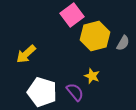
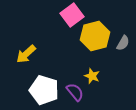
white pentagon: moved 2 px right, 2 px up
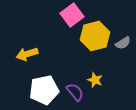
gray semicircle: rotated 28 degrees clockwise
yellow arrow: moved 1 px right; rotated 25 degrees clockwise
yellow star: moved 3 px right, 4 px down
white pentagon: rotated 28 degrees counterclockwise
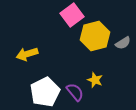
white pentagon: moved 1 px right, 2 px down; rotated 16 degrees counterclockwise
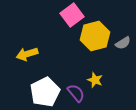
purple semicircle: moved 1 px right, 1 px down
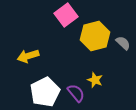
pink square: moved 6 px left
gray semicircle: rotated 105 degrees counterclockwise
yellow arrow: moved 1 px right, 2 px down
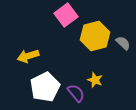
white pentagon: moved 5 px up
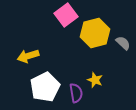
yellow hexagon: moved 3 px up
purple semicircle: rotated 30 degrees clockwise
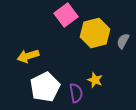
gray semicircle: moved 2 px up; rotated 105 degrees counterclockwise
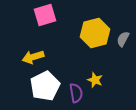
pink square: moved 21 px left; rotated 20 degrees clockwise
gray semicircle: moved 2 px up
yellow arrow: moved 5 px right, 1 px down
white pentagon: moved 1 px up
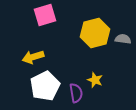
gray semicircle: rotated 70 degrees clockwise
